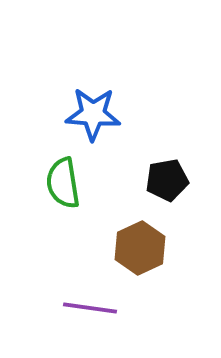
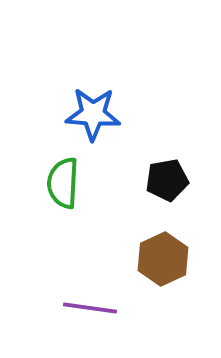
green semicircle: rotated 12 degrees clockwise
brown hexagon: moved 23 px right, 11 px down
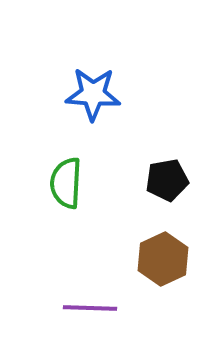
blue star: moved 20 px up
green semicircle: moved 3 px right
purple line: rotated 6 degrees counterclockwise
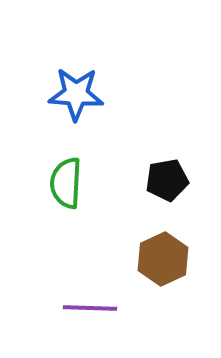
blue star: moved 17 px left
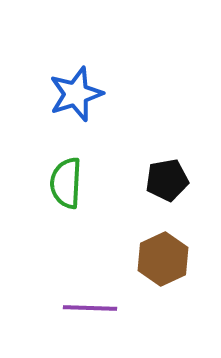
blue star: rotated 22 degrees counterclockwise
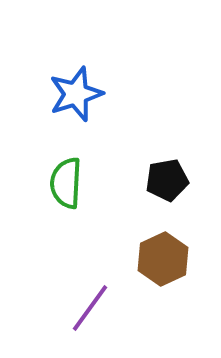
purple line: rotated 56 degrees counterclockwise
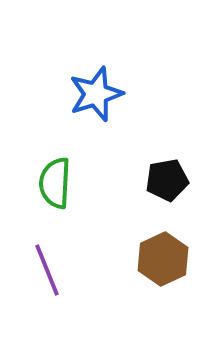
blue star: moved 20 px right
green semicircle: moved 11 px left
purple line: moved 43 px left, 38 px up; rotated 58 degrees counterclockwise
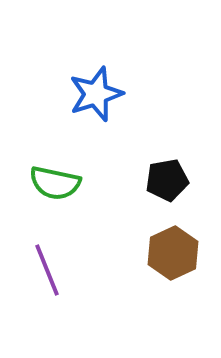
green semicircle: rotated 81 degrees counterclockwise
brown hexagon: moved 10 px right, 6 px up
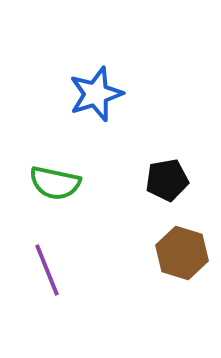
brown hexagon: moved 9 px right; rotated 18 degrees counterclockwise
